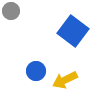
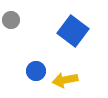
gray circle: moved 9 px down
yellow arrow: rotated 15 degrees clockwise
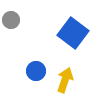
blue square: moved 2 px down
yellow arrow: rotated 120 degrees clockwise
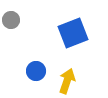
blue square: rotated 32 degrees clockwise
yellow arrow: moved 2 px right, 1 px down
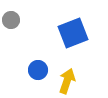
blue circle: moved 2 px right, 1 px up
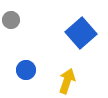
blue square: moved 8 px right; rotated 20 degrees counterclockwise
blue circle: moved 12 px left
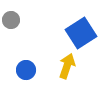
blue square: rotated 8 degrees clockwise
yellow arrow: moved 15 px up
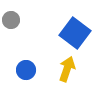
blue square: moved 6 px left; rotated 20 degrees counterclockwise
yellow arrow: moved 3 px down
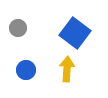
gray circle: moved 7 px right, 8 px down
yellow arrow: rotated 15 degrees counterclockwise
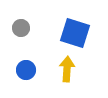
gray circle: moved 3 px right
blue square: rotated 20 degrees counterclockwise
